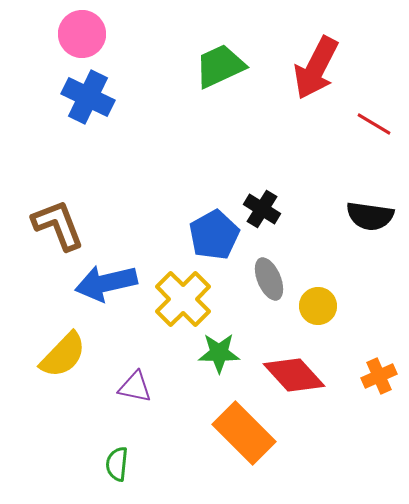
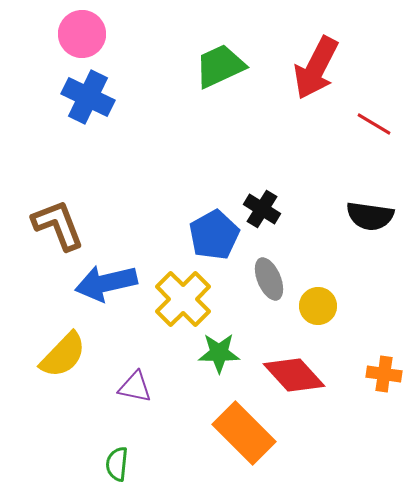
orange cross: moved 5 px right, 2 px up; rotated 32 degrees clockwise
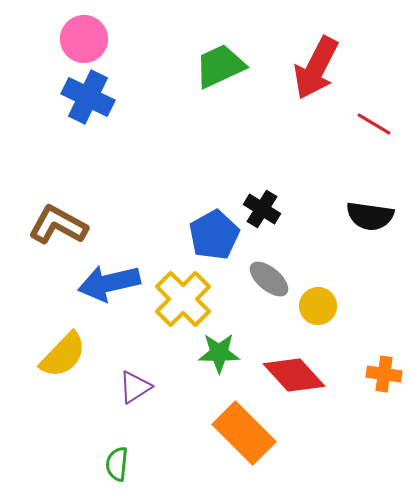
pink circle: moved 2 px right, 5 px down
brown L-shape: rotated 40 degrees counterclockwise
gray ellipse: rotated 27 degrees counterclockwise
blue arrow: moved 3 px right
purple triangle: rotated 45 degrees counterclockwise
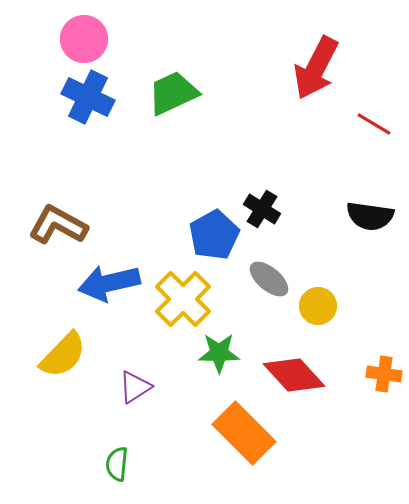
green trapezoid: moved 47 px left, 27 px down
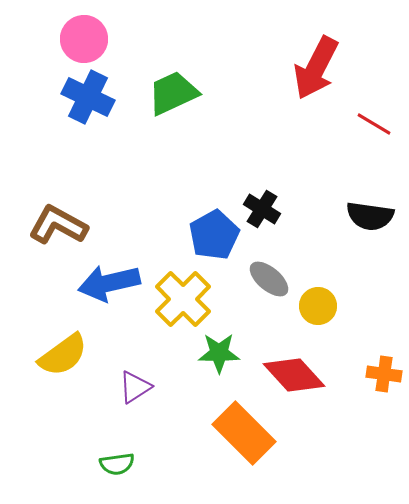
yellow semicircle: rotated 10 degrees clockwise
green semicircle: rotated 104 degrees counterclockwise
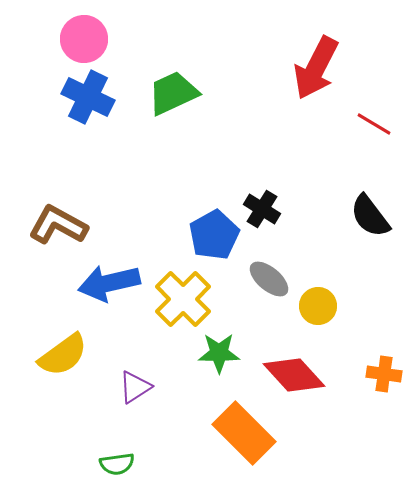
black semicircle: rotated 45 degrees clockwise
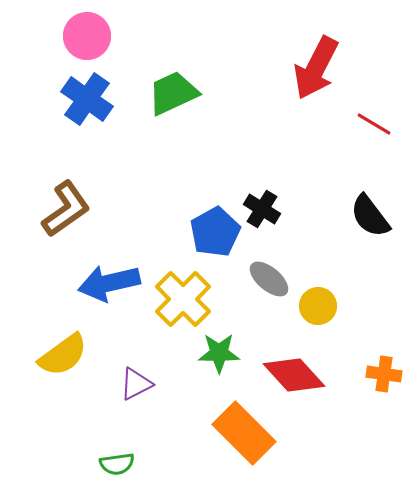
pink circle: moved 3 px right, 3 px up
blue cross: moved 1 px left, 2 px down; rotated 9 degrees clockwise
brown L-shape: moved 8 px right, 16 px up; rotated 116 degrees clockwise
blue pentagon: moved 1 px right, 3 px up
purple triangle: moved 1 px right, 3 px up; rotated 6 degrees clockwise
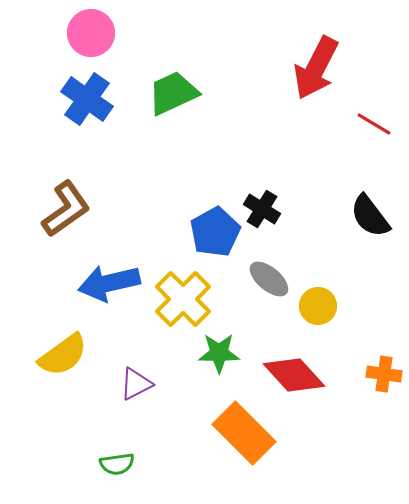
pink circle: moved 4 px right, 3 px up
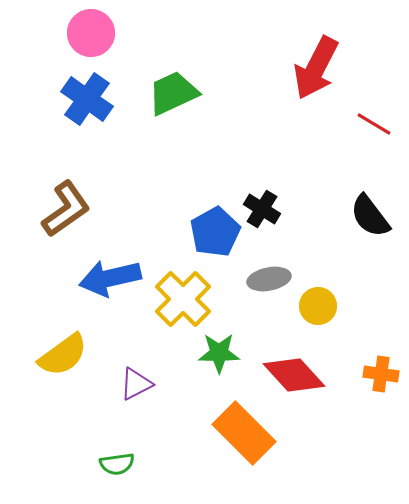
gray ellipse: rotated 51 degrees counterclockwise
blue arrow: moved 1 px right, 5 px up
orange cross: moved 3 px left
